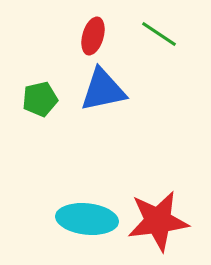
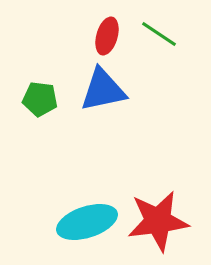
red ellipse: moved 14 px right
green pentagon: rotated 20 degrees clockwise
cyan ellipse: moved 3 px down; rotated 24 degrees counterclockwise
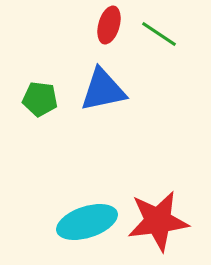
red ellipse: moved 2 px right, 11 px up
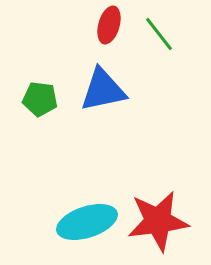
green line: rotated 18 degrees clockwise
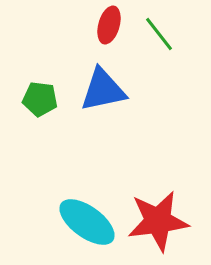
cyan ellipse: rotated 54 degrees clockwise
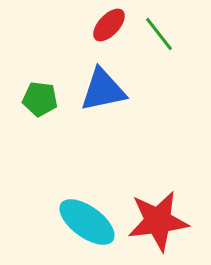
red ellipse: rotated 27 degrees clockwise
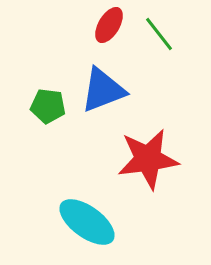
red ellipse: rotated 12 degrees counterclockwise
blue triangle: rotated 9 degrees counterclockwise
green pentagon: moved 8 px right, 7 px down
red star: moved 10 px left, 62 px up
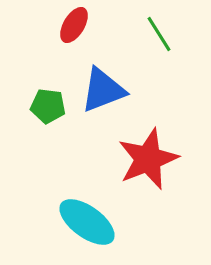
red ellipse: moved 35 px left
green line: rotated 6 degrees clockwise
red star: rotated 14 degrees counterclockwise
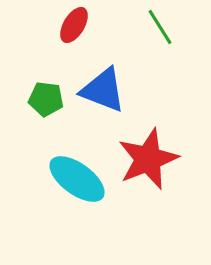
green line: moved 1 px right, 7 px up
blue triangle: rotated 42 degrees clockwise
green pentagon: moved 2 px left, 7 px up
cyan ellipse: moved 10 px left, 43 px up
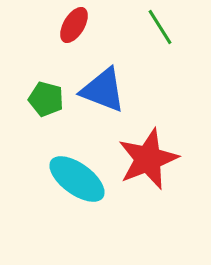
green pentagon: rotated 8 degrees clockwise
